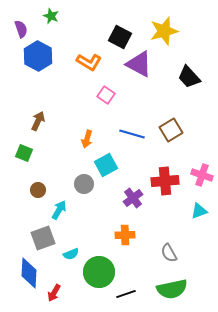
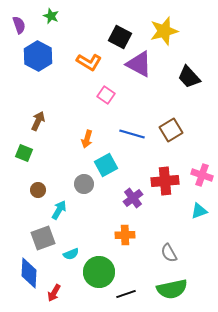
purple semicircle: moved 2 px left, 4 px up
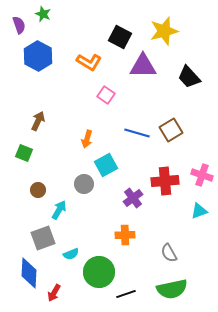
green star: moved 8 px left, 2 px up
purple triangle: moved 4 px right, 2 px down; rotated 28 degrees counterclockwise
blue line: moved 5 px right, 1 px up
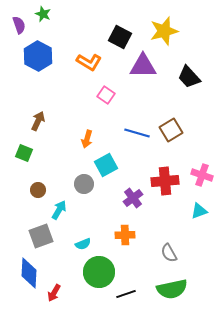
gray square: moved 2 px left, 2 px up
cyan semicircle: moved 12 px right, 10 px up
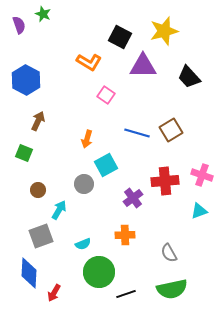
blue hexagon: moved 12 px left, 24 px down
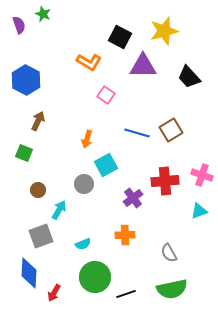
green circle: moved 4 px left, 5 px down
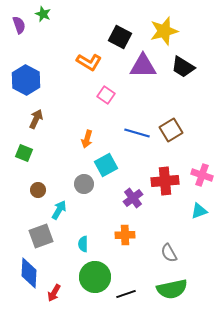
black trapezoid: moved 6 px left, 10 px up; rotated 15 degrees counterclockwise
brown arrow: moved 2 px left, 2 px up
cyan semicircle: rotated 112 degrees clockwise
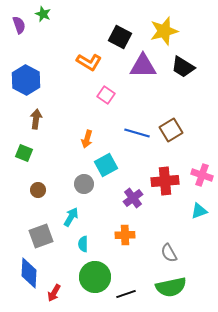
brown arrow: rotated 18 degrees counterclockwise
cyan arrow: moved 12 px right, 7 px down
green semicircle: moved 1 px left, 2 px up
